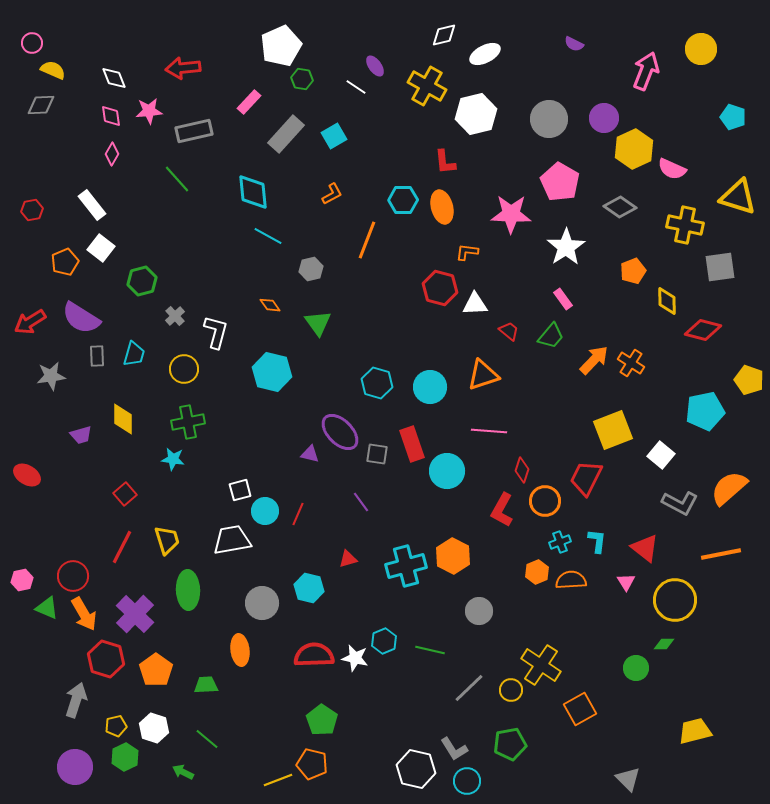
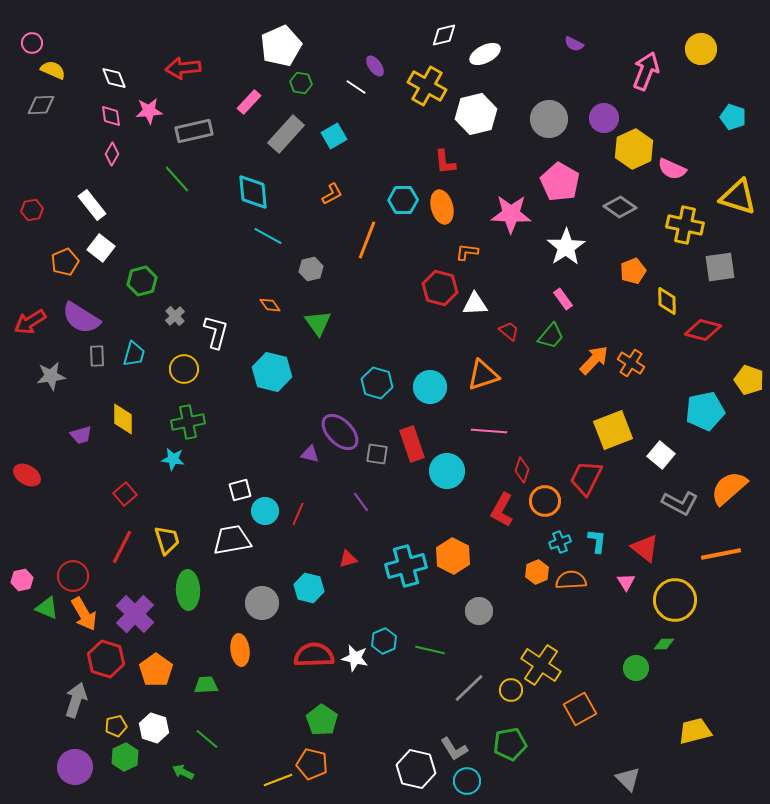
green hexagon at (302, 79): moved 1 px left, 4 px down
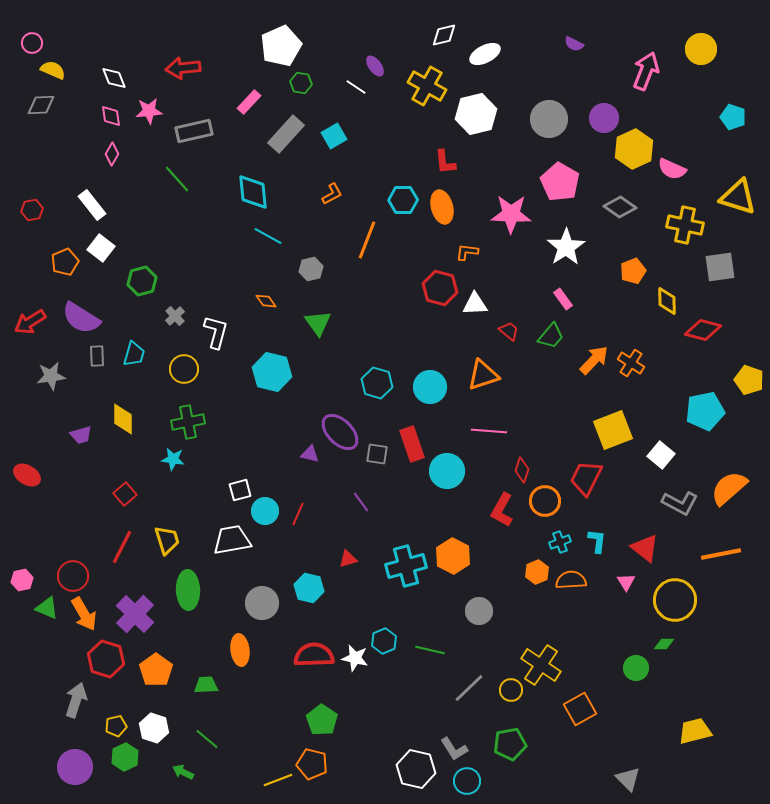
orange diamond at (270, 305): moved 4 px left, 4 px up
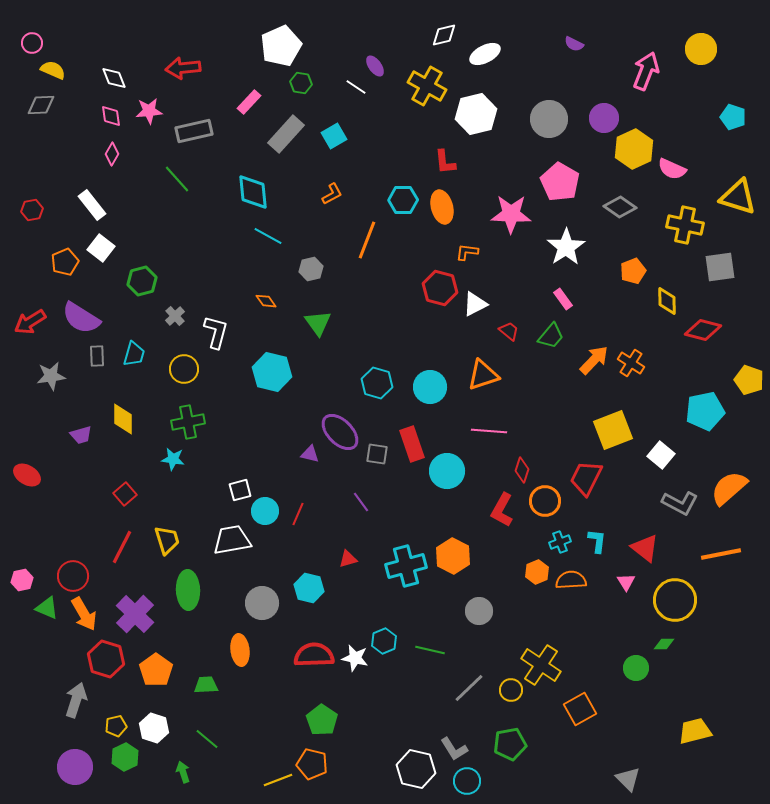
white triangle at (475, 304): rotated 24 degrees counterclockwise
green arrow at (183, 772): rotated 45 degrees clockwise
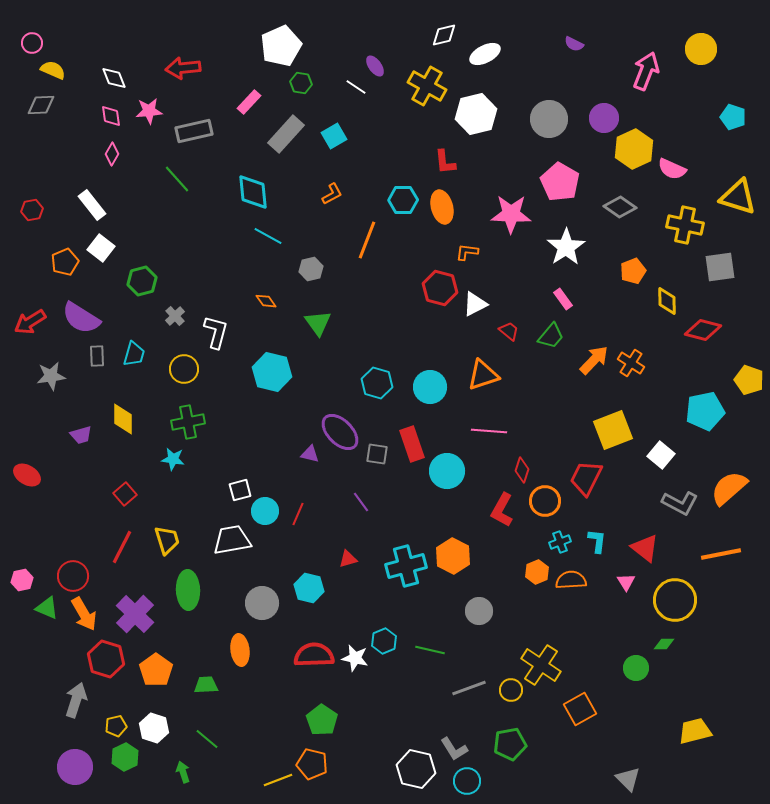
gray line at (469, 688): rotated 24 degrees clockwise
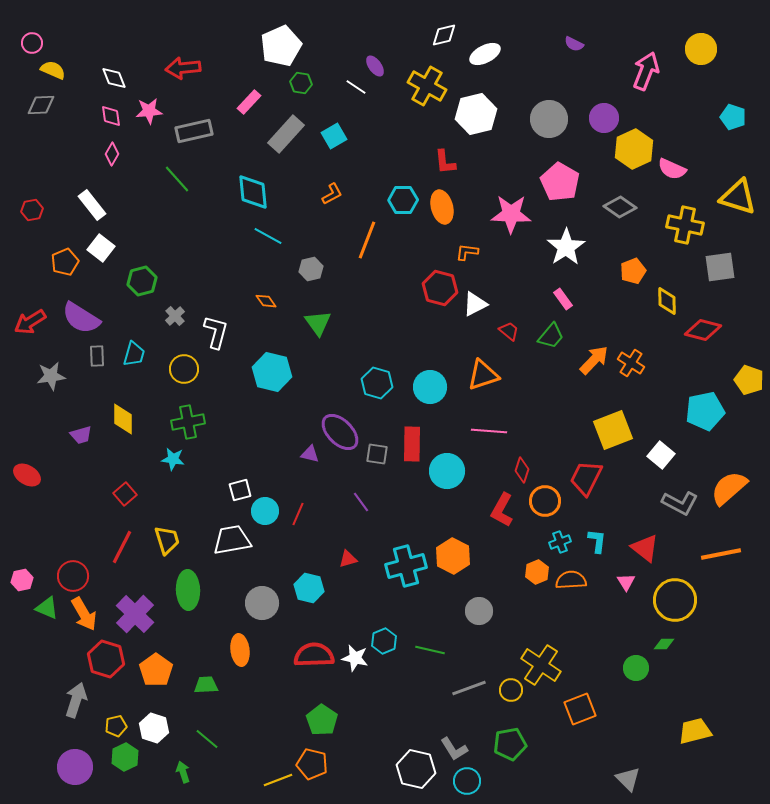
red rectangle at (412, 444): rotated 20 degrees clockwise
orange square at (580, 709): rotated 8 degrees clockwise
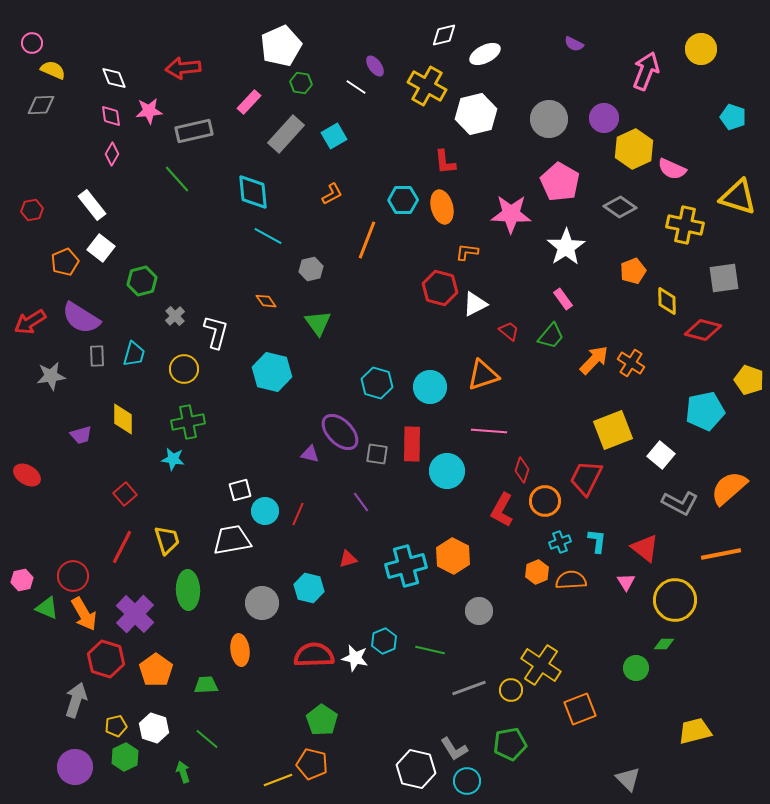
gray square at (720, 267): moved 4 px right, 11 px down
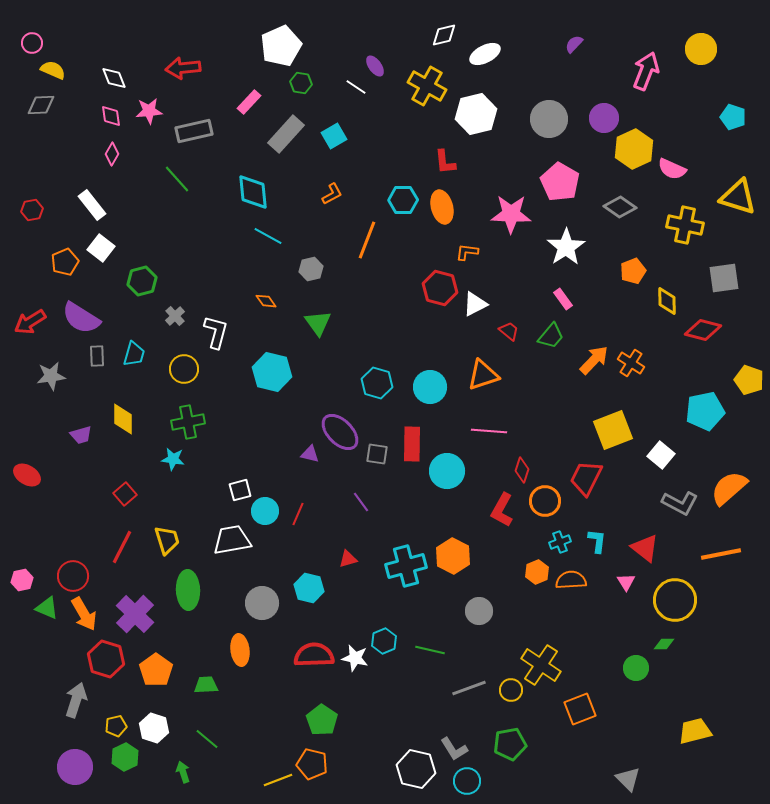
purple semicircle at (574, 44): rotated 108 degrees clockwise
